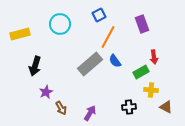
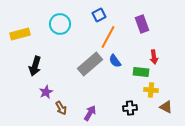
green rectangle: rotated 35 degrees clockwise
black cross: moved 1 px right, 1 px down
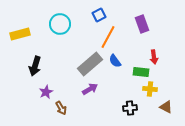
yellow cross: moved 1 px left, 1 px up
purple arrow: moved 24 px up; rotated 28 degrees clockwise
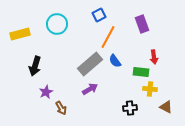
cyan circle: moved 3 px left
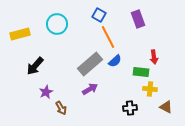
blue square: rotated 32 degrees counterclockwise
purple rectangle: moved 4 px left, 5 px up
orange line: rotated 55 degrees counterclockwise
blue semicircle: rotated 96 degrees counterclockwise
black arrow: rotated 24 degrees clockwise
